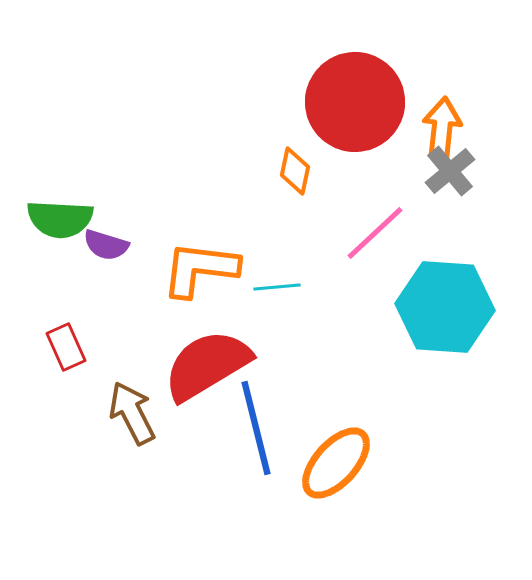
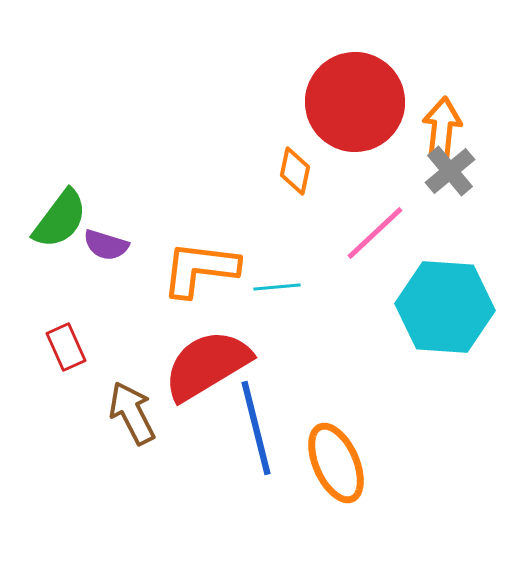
green semicircle: rotated 56 degrees counterclockwise
orange ellipse: rotated 66 degrees counterclockwise
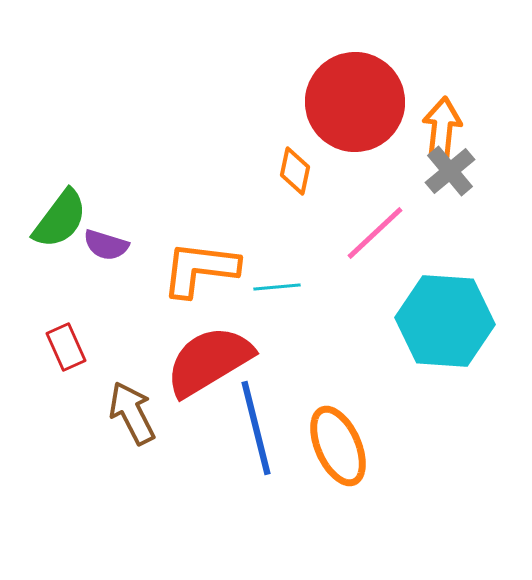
cyan hexagon: moved 14 px down
red semicircle: moved 2 px right, 4 px up
orange ellipse: moved 2 px right, 17 px up
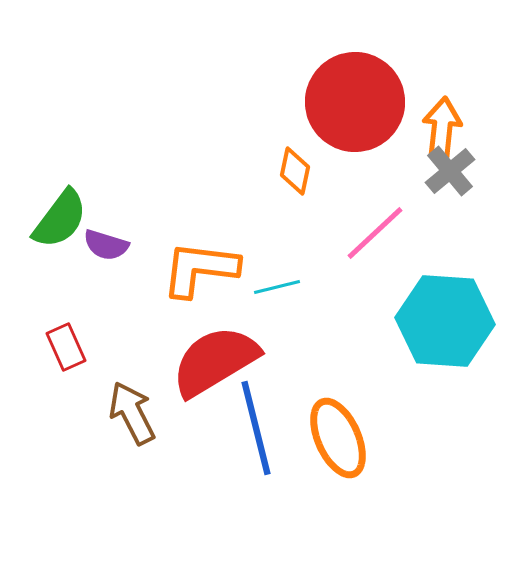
cyan line: rotated 9 degrees counterclockwise
red semicircle: moved 6 px right
orange ellipse: moved 8 px up
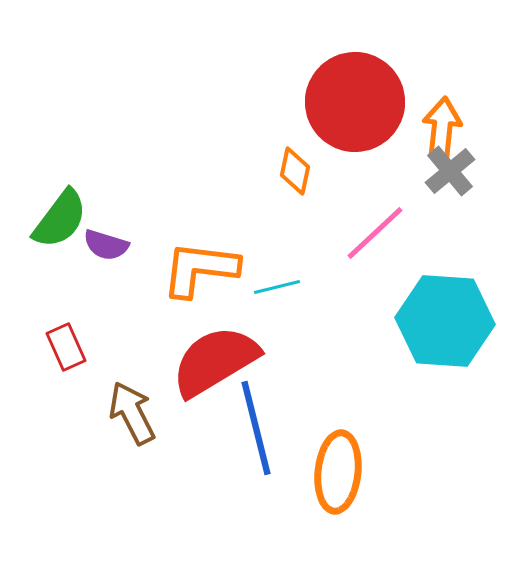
orange ellipse: moved 34 px down; rotated 30 degrees clockwise
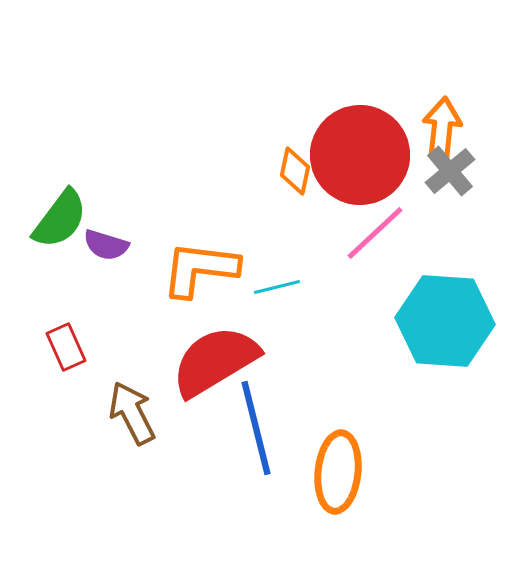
red circle: moved 5 px right, 53 px down
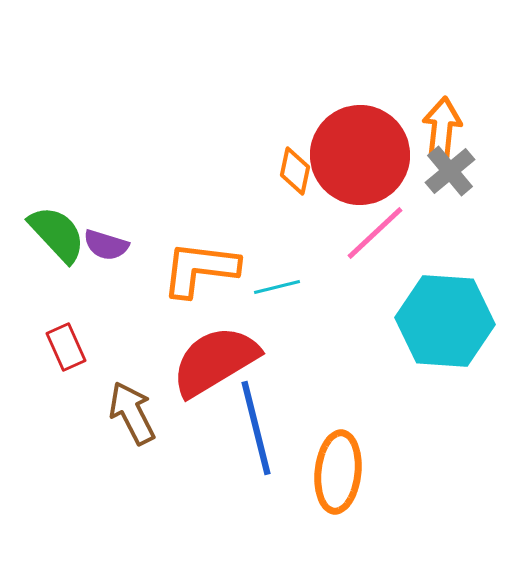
green semicircle: moved 3 px left, 15 px down; rotated 80 degrees counterclockwise
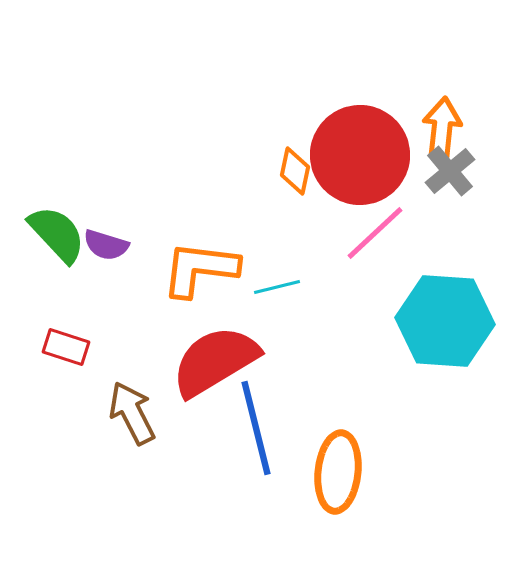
red rectangle: rotated 48 degrees counterclockwise
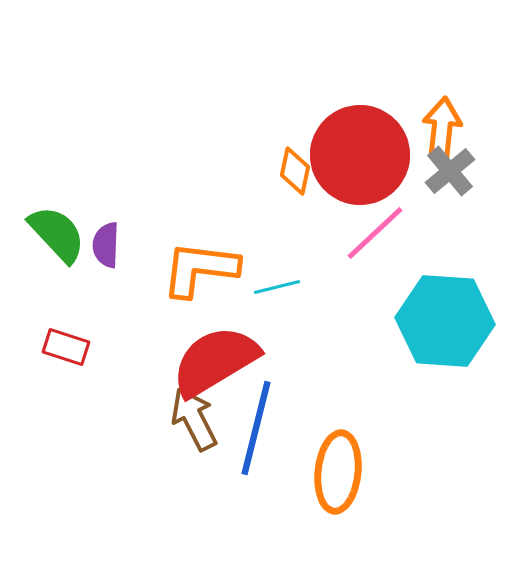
purple semicircle: rotated 75 degrees clockwise
brown arrow: moved 62 px right, 6 px down
blue line: rotated 28 degrees clockwise
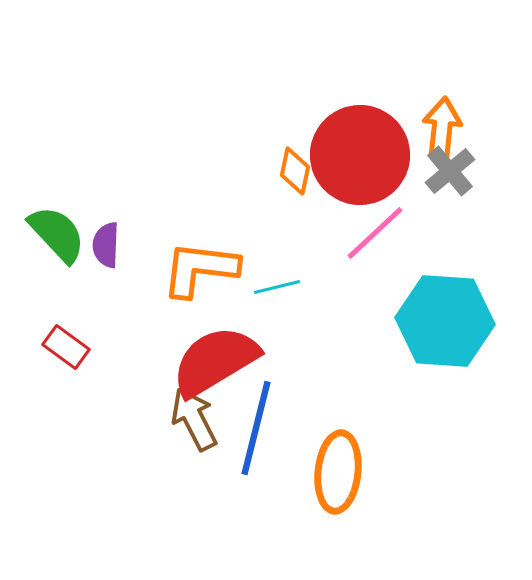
red rectangle: rotated 18 degrees clockwise
